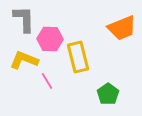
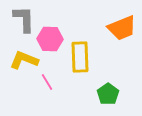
yellow rectangle: moved 2 px right; rotated 12 degrees clockwise
pink line: moved 1 px down
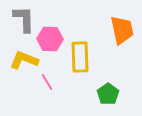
orange trapezoid: moved 2 px down; rotated 80 degrees counterclockwise
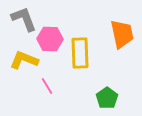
gray L-shape: rotated 20 degrees counterclockwise
orange trapezoid: moved 4 px down
yellow rectangle: moved 4 px up
pink line: moved 4 px down
green pentagon: moved 1 px left, 4 px down
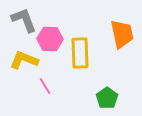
gray L-shape: moved 1 px down
pink line: moved 2 px left
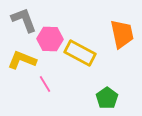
yellow rectangle: rotated 60 degrees counterclockwise
yellow L-shape: moved 2 px left
pink line: moved 2 px up
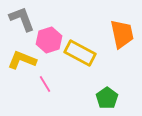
gray L-shape: moved 2 px left, 1 px up
pink hexagon: moved 1 px left, 1 px down; rotated 20 degrees counterclockwise
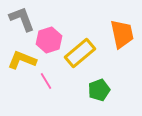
yellow rectangle: rotated 68 degrees counterclockwise
pink line: moved 1 px right, 3 px up
green pentagon: moved 8 px left, 8 px up; rotated 15 degrees clockwise
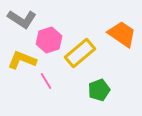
gray L-shape: rotated 144 degrees clockwise
orange trapezoid: rotated 44 degrees counterclockwise
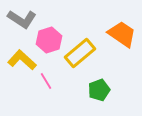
yellow L-shape: rotated 20 degrees clockwise
